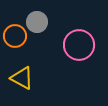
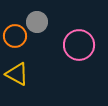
yellow triangle: moved 5 px left, 4 px up
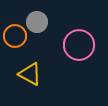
yellow triangle: moved 13 px right
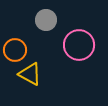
gray circle: moved 9 px right, 2 px up
orange circle: moved 14 px down
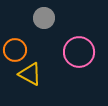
gray circle: moved 2 px left, 2 px up
pink circle: moved 7 px down
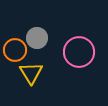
gray circle: moved 7 px left, 20 px down
yellow triangle: moved 1 px right, 1 px up; rotated 30 degrees clockwise
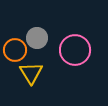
pink circle: moved 4 px left, 2 px up
